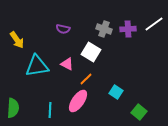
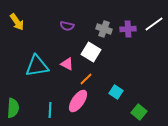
purple semicircle: moved 4 px right, 3 px up
yellow arrow: moved 18 px up
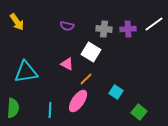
gray cross: rotated 14 degrees counterclockwise
cyan triangle: moved 11 px left, 6 px down
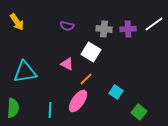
cyan triangle: moved 1 px left
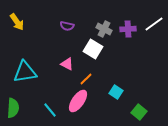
gray cross: rotated 21 degrees clockwise
white square: moved 2 px right, 3 px up
cyan line: rotated 42 degrees counterclockwise
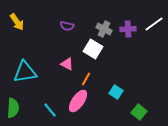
orange line: rotated 16 degrees counterclockwise
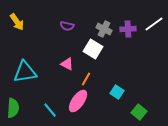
cyan square: moved 1 px right
